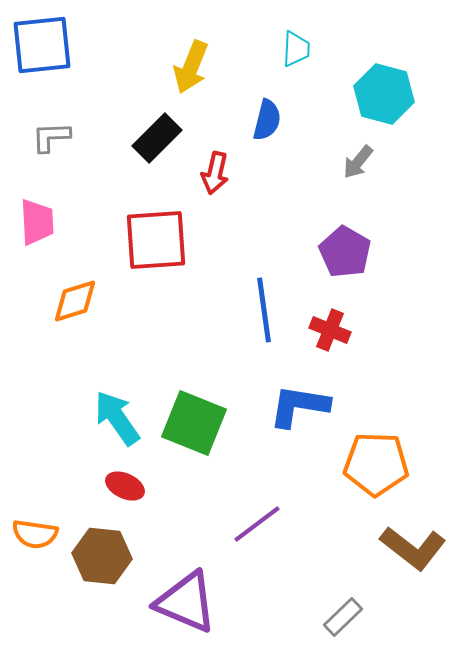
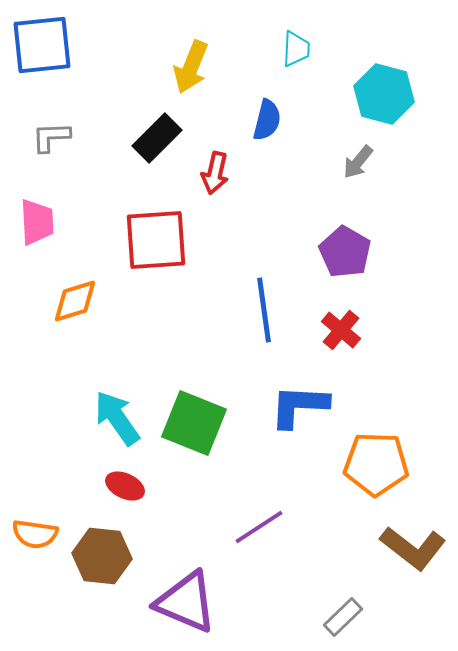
red cross: moved 11 px right; rotated 18 degrees clockwise
blue L-shape: rotated 6 degrees counterclockwise
purple line: moved 2 px right, 3 px down; rotated 4 degrees clockwise
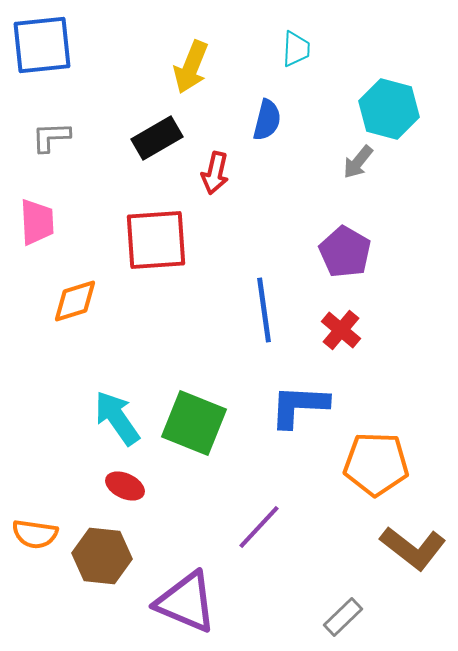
cyan hexagon: moved 5 px right, 15 px down
black rectangle: rotated 15 degrees clockwise
purple line: rotated 14 degrees counterclockwise
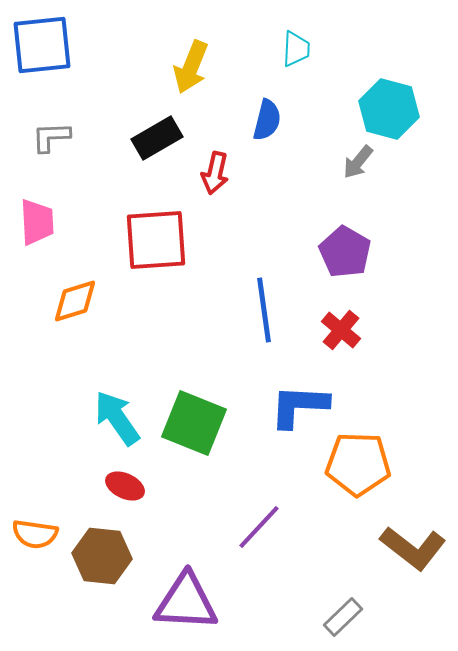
orange pentagon: moved 18 px left
purple triangle: rotated 20 degrees counterclockwise
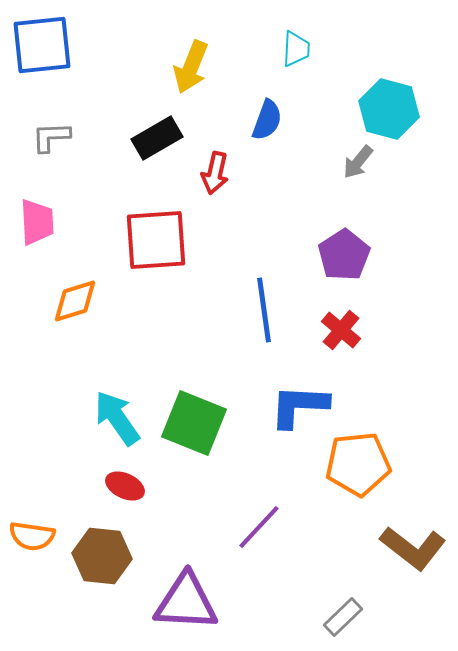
blue semicircle: rotated 6 degrees clockwise
purple pentagon: moved 1 px left, 3 px down; rotated 9 degrees clockwise
orange pentagon: rotated 8 degrees counterclockwise
orange semicircle: moved 3 px left, 2 px down
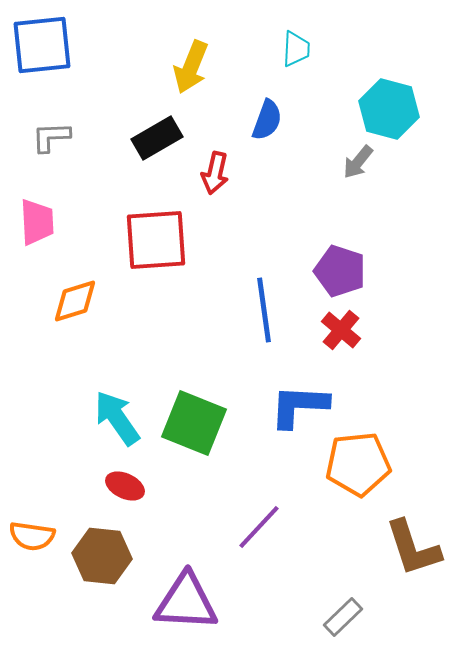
purple pentagon: moved 4 px left, 16 px down; rotated 21 degrees counterclockwise
brown L-shape: rotated 34 degrees clockwise
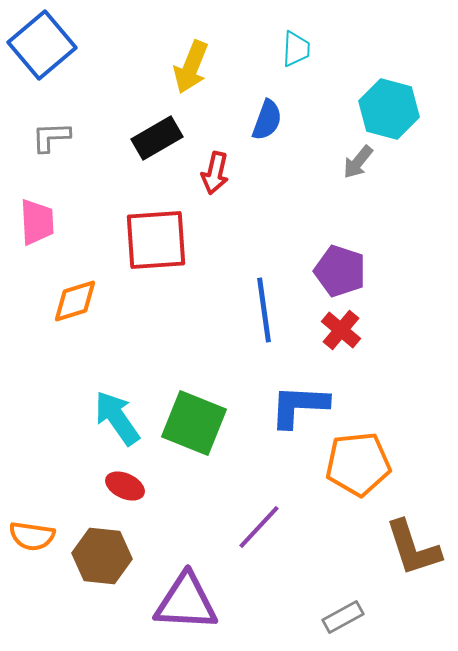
blue square: rotated 34 degrees counterclockwise
gray rectangle: rotated 15 degrees clockwise
